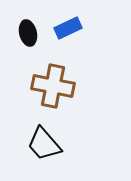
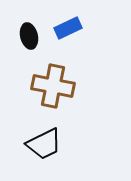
black ellipse: moved 1 px right, 3 px down
black trapezoid: rotated 75 degrees counterclockwise
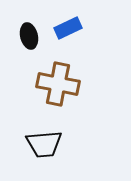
brown cross: moved 5 px right, 2 px up
black trapezoid: rotated 21 degrees clockwise
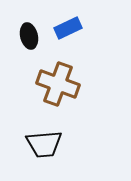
brown cross: rotated 9 degrees clockwise
